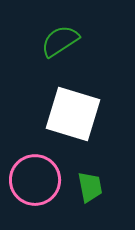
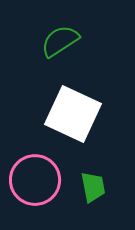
white square: rotated 8 degrees clockwise
green trapezoid: moved 3 px right
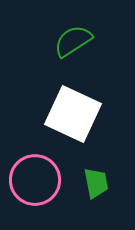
green semicircle: moved 13 px right
green trapezoid: moved 3 px right, 4 px up
